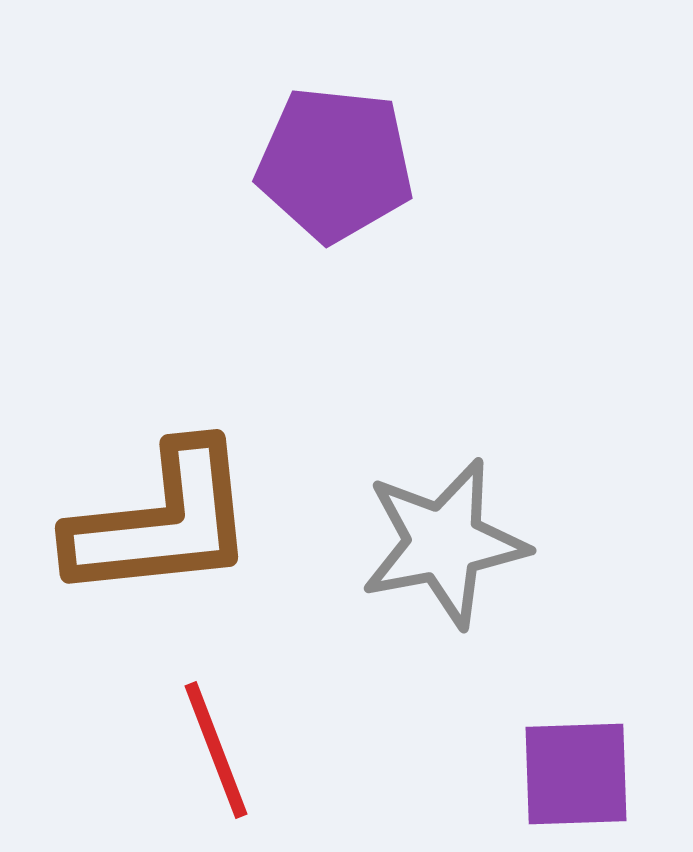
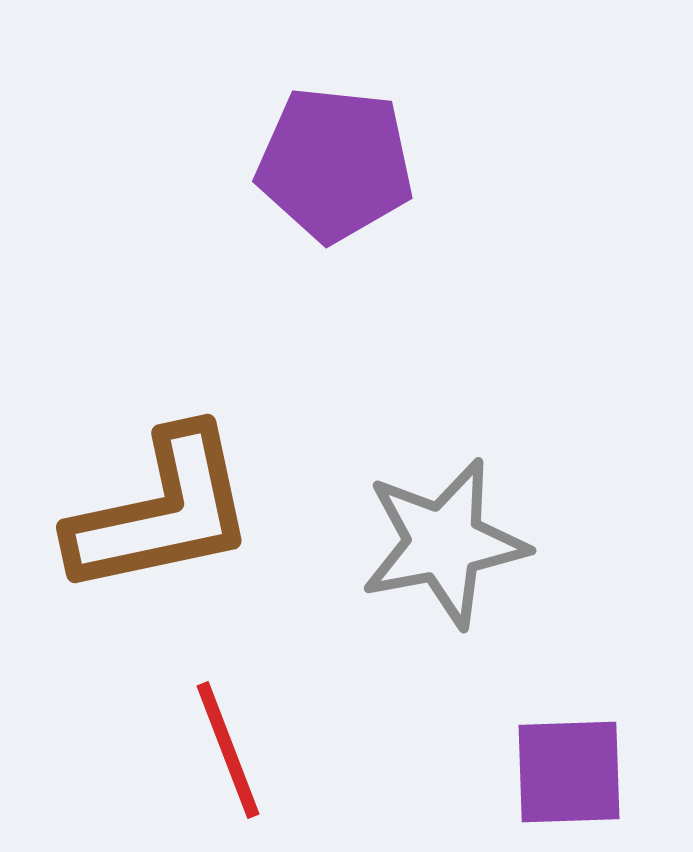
brown L-shape: moved 10 px up; rotated 6 degrees counterclockwise
red line: moved 12 px right
purple square: moved 7 px left, 2 px up
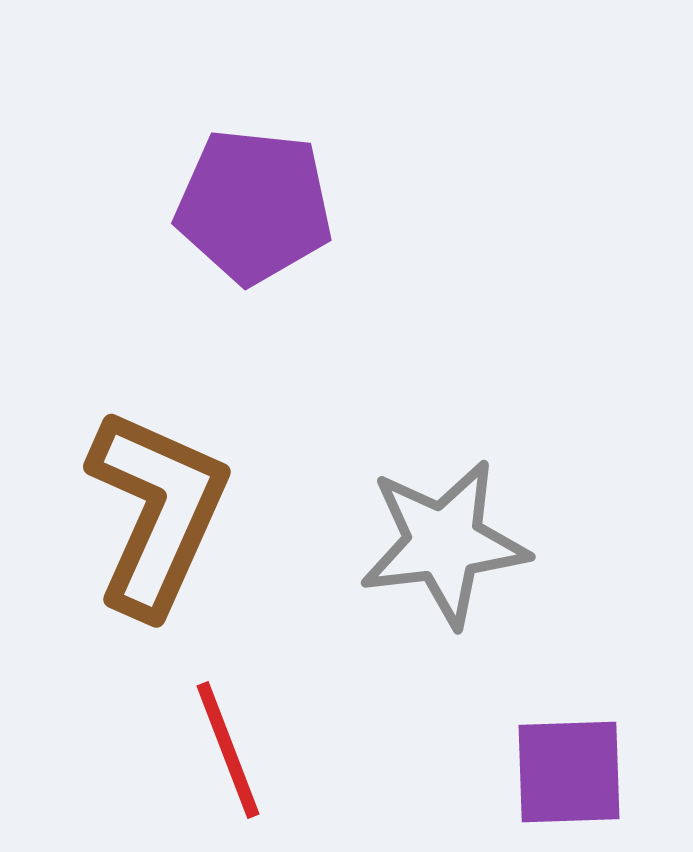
purple pentagon: moved 81 px left, 42 px down
brown L-shape: moved 5 px left; rotated 54 degrees counterclockwise
gray star: rotated 4 degrees clockwise
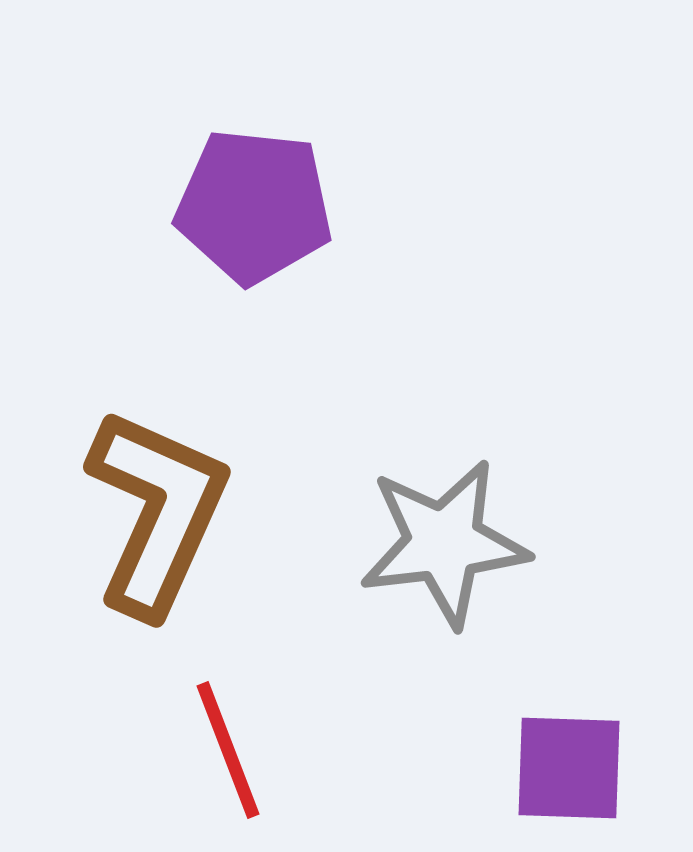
purple square: moved 4 px up; rotated 4 degrees clockwise
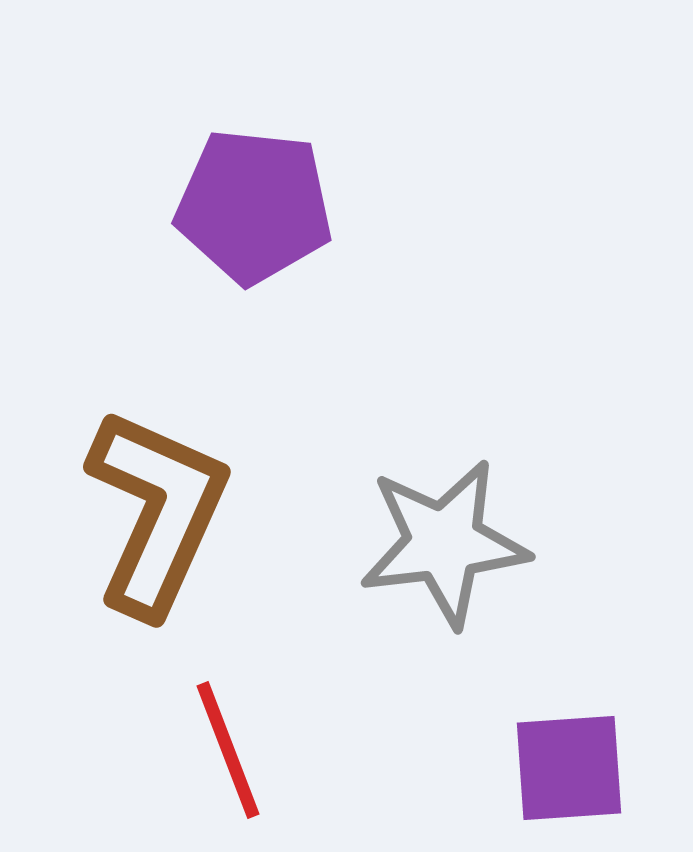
purple square: rotated 6 degrees counterclockwise
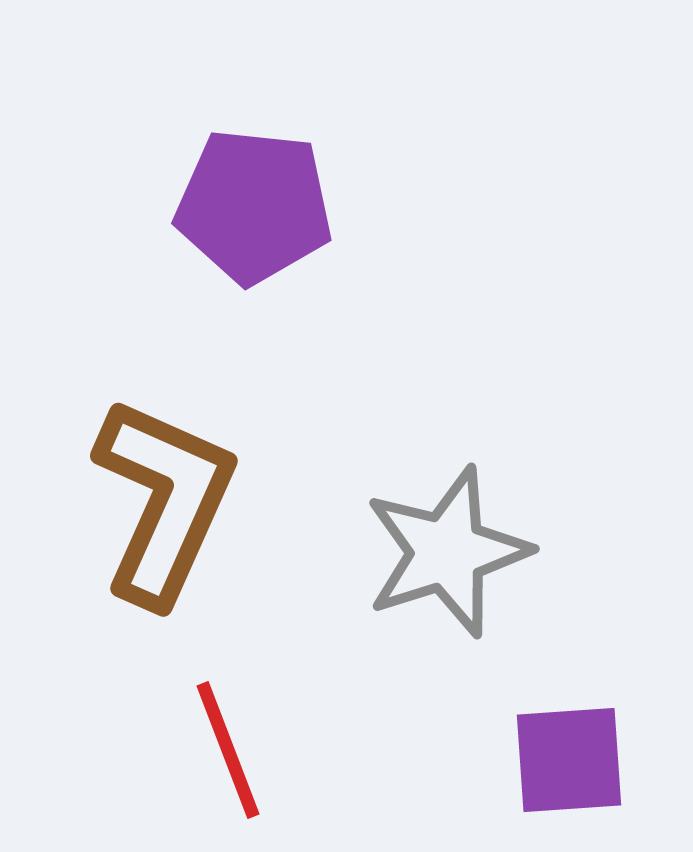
brown L-shape: moved 7 px right, 11 px up
gray star: moved 3 px right, 9 px down; rotated 11 degrees counterclockwise
purple square: moved 8 px up
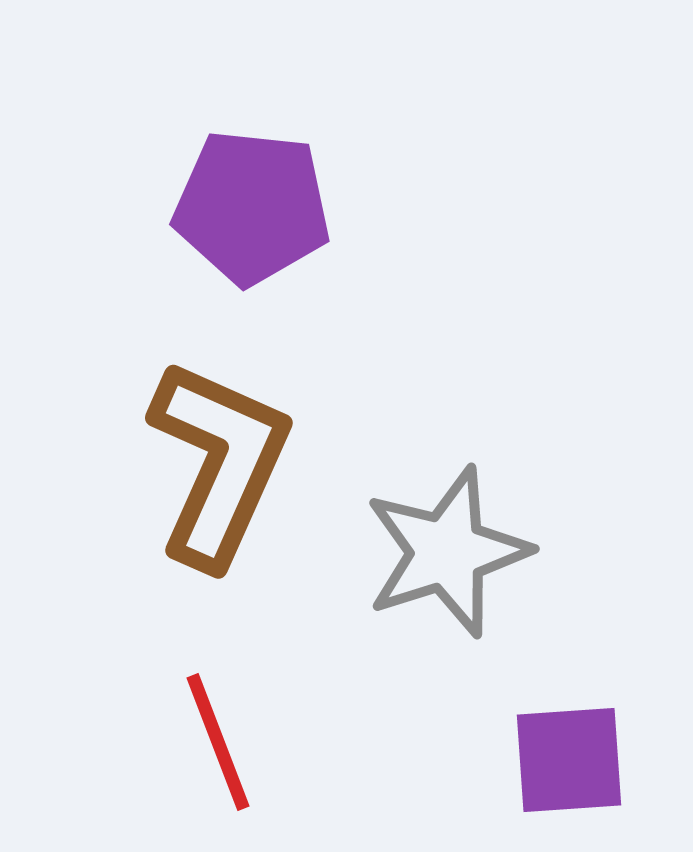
purple pentagon: moved 2 px left, 1 px down
brown L-shape: moved 55 px right, 38 px up
red line: moved 10 px left, 8 px up
